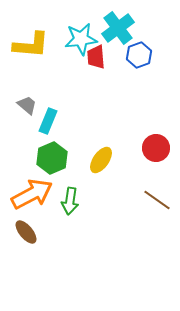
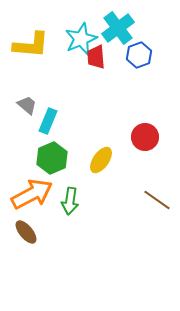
cyan star: rotated 16 degrees counterclockwise
red circle: moved 11 px left, 11 px up
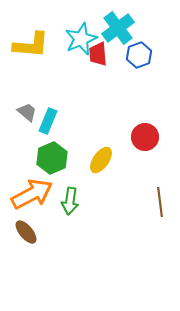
red trapezoid: moved 2 px right, 3 px up
gray trapezoid: moved 7 px down
brown line: moved 3 px right, 2 px down; rotated 48 degrees clockwise
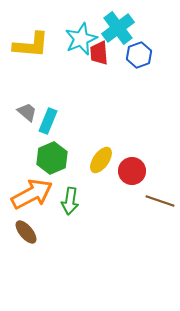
red trapezoid: moved 1 px right, 1 px up
red circle: moved 13 px left, 34 px down
brown line: moved 1 px up; rotated 64 degrees counterclockwise
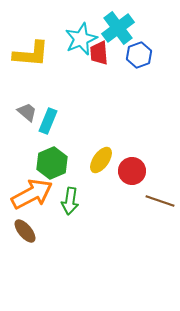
yellow L-shape: moved 9 px down
green hexagon: moved 5 px down
brown ellipse: moved 1 px left, 1 px up
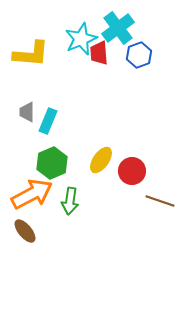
gray trapezoid: rotated 130 degrees counterclockwise
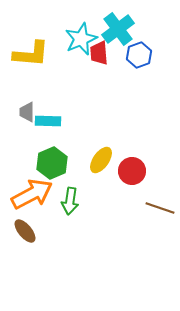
cyan cross: moved 1 px down
cyan rectangle: rotated 70 degrees clockwise
brown line: moved 7 px down
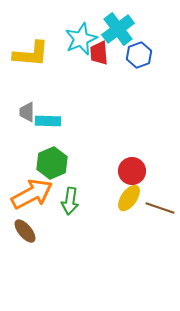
yellow ellipse: moved 28 px right, 38 px down
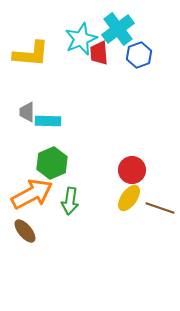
red circle: moved 1 px up
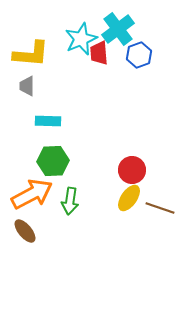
gray trapezoid: moved 26 px up
green hexagon: moved 1 px right, 2 px up; rotated 20 degrees clockwise
